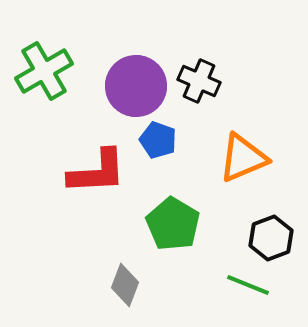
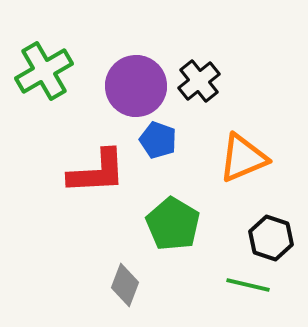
black cross: rotated 27 degrees clockwise
black hexagon: rotated 21 degrees counterclockwise
green line: rotated 9 degrees counterclockwise
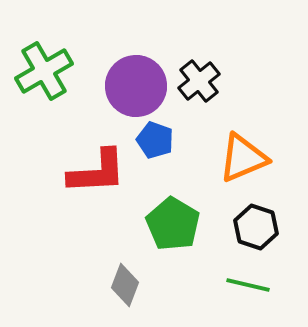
blue pentagon: moved 3 px left
black hexagon: moved 15 px left, 11 px up
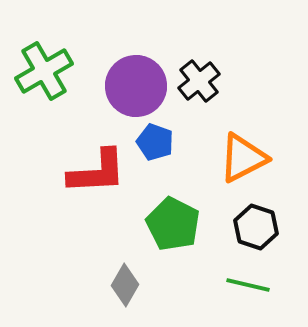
blue pentagon: moved 2 px down
orange triangle: rotated 4 degrees counterclockwise
green pentagon: rotated 4 degrees counterclockwise
gray diamond: rotated 9 degrees clockwise
